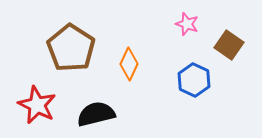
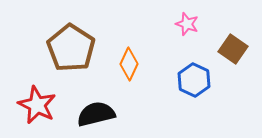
brown square: moved 4 px right, 4 px down
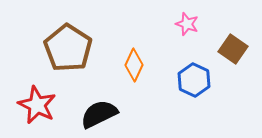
brown pentagon: moved 3 px left
orange diamond: moved 5 px right, 1 px down
black semicircle: moved 3 px right; rotated 12 degrees counterclockwise
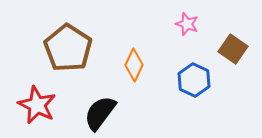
black semicircle: moved 1 px right, 1 px up; rotated 27 degrees counterclockwise
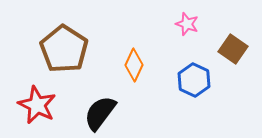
brown pentagon: moved 4 px left, 1 px down
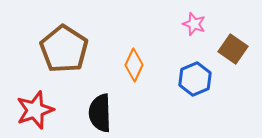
pink star: moved 7 px right
blue hexagon: moved 1 px right, 1 px up; rotated 12 degrees clockwise
red star: moved 2 px left, 5 px down; rotated 27 degrees clockwise
black semicircle: rotated 39 degrees counterclockwise
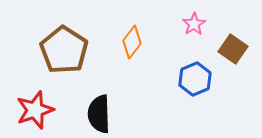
pink star: rotated 20 degrees clockwise
brown pentagon: moved 1 px down
orange diamond: moved 2 px left, 23 px up; rotated 12 degrees clockwise
black semicircle: moved 1 px left, 1 px down
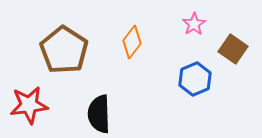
red star: moved 6 px left, 5 px up; rotated 12 degrees clockwise
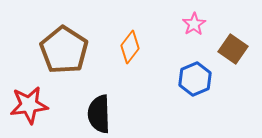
orange diamond: moved 2 px left, 5 px down
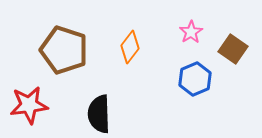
pink star: moved 3 px left, 8 px down
brown pentagon: rotated 15 degrees counterclockwise
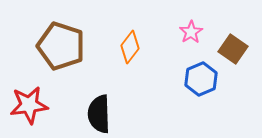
brown pentagon: moved 3 px left, 4 px up
blue hexagon: moved 6 px right
